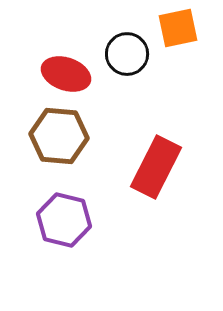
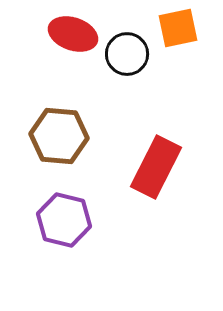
red ellipse: moved 7 px right, 40 px up
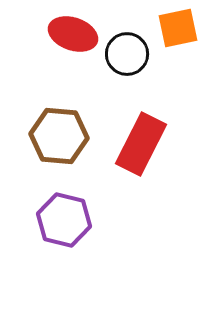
red rectangle: moved 15 px left, 23 px up
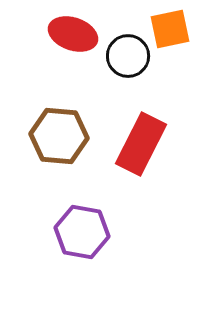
orange square: moved 8 px left, 1 px down
black circle: moved 1 px right, 2 px down
purple hexagon: moved 18 px right, 12 px down; rotated 4 degrees counterclockwise
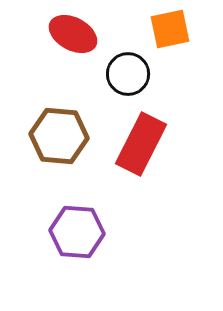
red ellipse: rotated 9 degrees clockwise
black circle: moved 18 px down
purple hexagon: moved 5 px left; rotated 6 degrees counterclockwise
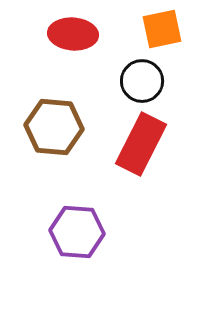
orange square: moved 8 px left
red ellipse: rotated 24 degrees counterclockwise
black circle: moved 14 px right, 7 px down
brown hexagon: moved 5 px left, 9 px up
